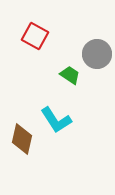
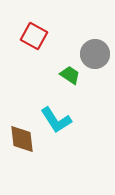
red square: moved 1 px left
gray circle: moved 2 px left
brown diamond: rotated 20 degrees counterclockwise
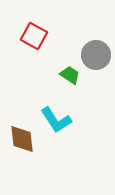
gray circle: moved 1 px right, 1 px down
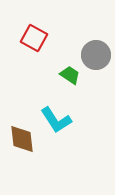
red square: moved 2 px down
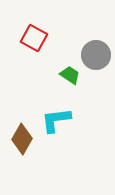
cyan L-shape: rotated 116 degrees clockwise
brown diamond: rotated 36 degrees clockwise
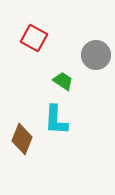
green trapezoid: moved 7 px left, 6 px down
cyan L-shape: rotated 80 degrees counterclockwise
brown diamond: rotated 8 degrees counterclockwise
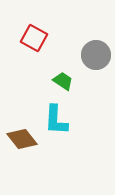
brown diamond: rotated 60 degrees counterclockwise
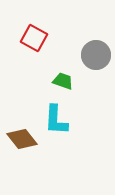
green trapezoid: rotated 15 degrees counterclockwise
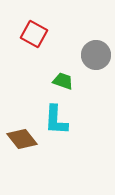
red square: moved 4 px up
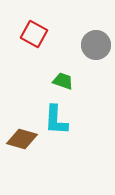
gray circle: moved 10 px up
brown diamond: rotated 36 degrees counterclockwise
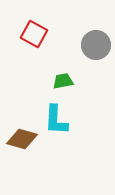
green trapezoid: rotated 30 degrees counterclockwise
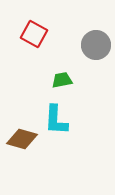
green trapezoid: moved 1 px left, 1 px up
